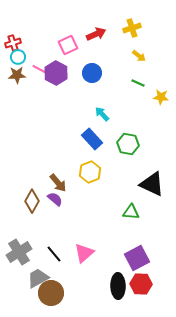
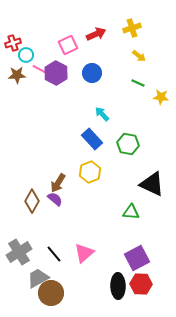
cyan circle: moved 8 px right, 2 px up
brown arrow: rotated 72 degrees clockwise
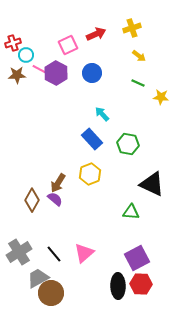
yellow hexagon: moved 2 px down
brown diamond: moved 1 px up
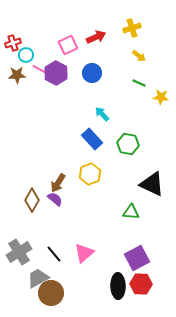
red arrow: moved 3 px down
green line: moved 1 px right
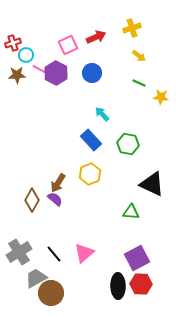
blue rectangle: moved 1 px left, 1 px down
gray trapezoid: moved 2 px left
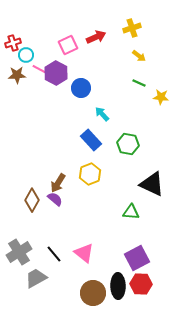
blue circle: moved 11 px left, 15 px down
pink triangle: rotated 40 degrees counterclockwise
brown circle: moved 42 px right
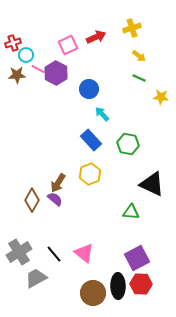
pink line: moved 1 px left
green line: moved 5 px up
blue circle: moved 8 px right, 1 px down
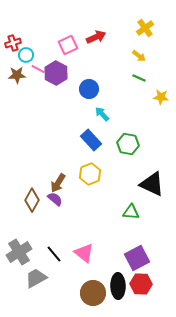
yellow cross: moved 13 px right; rotated 18 degrees counterclockwise
